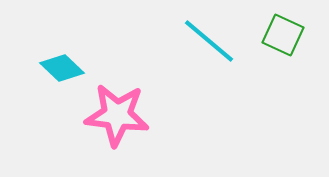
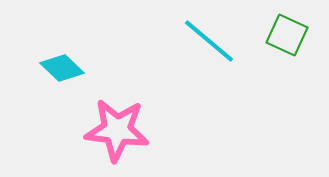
green square: moved 4 px right
pink star: moved 15 px down
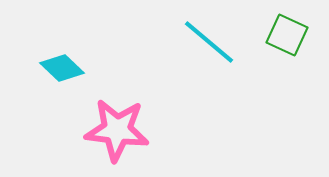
cyan line: moved 1 px down
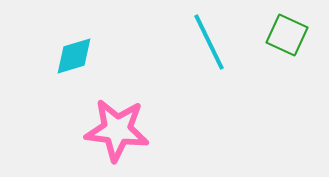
cyan line: rotated 24 degrees clockwise
cyan diamond: moved 12 px right, 12 px up; rotated 60 degrees counterclockwise
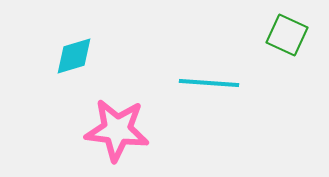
cyan line: moved 41 px down; rotated 60 degrees counterclockwise
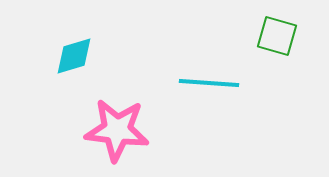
green square: moved 10 px left, 1 px down; rotated 9 degrees counterclockwise
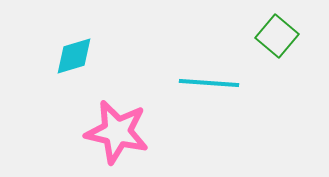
green square: rotated 24 degrees clockwise
pink star: moved 2 px down; rotated 6 degrees clockwise
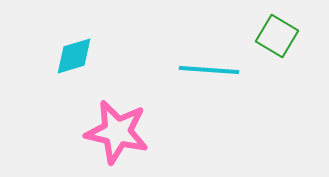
green square: rotated 9 degrees counterclockwise
cyan line: moved 13 px up
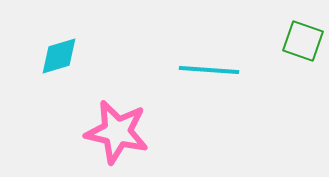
green square: moved 26 px right, 5 px down; rotated 12 degrees counterclockwise
cyan diamond: moved 15 px left
